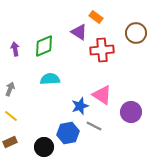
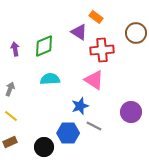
pink triangle: moved 8 px left, 15 px up
blue hexagon: rotated 10 degrees clockwise
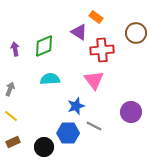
pink triangle: rotated 20 degrees clockwise
blue star: moved 4 px left
brown rectangle: moved 3 px right
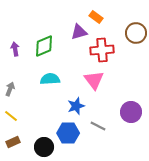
purple triangle: rotated 48 degrees counterclockwise
gray line: moved 4 px right
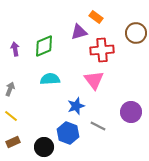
blue hexagon: rotated 20 degrees clockwise
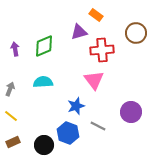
orange rectangle: moved 2 px up
cyan semicircle: moved 7 px left, 3 px down
black circle: moved 2 px up
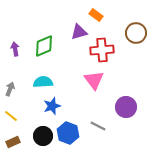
blue star: moved 24 px left
purple circle: moved 5 px left, 5 px up
black circle: moved 1 px left, 9 px up
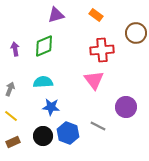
purple triangle: moved 23 px left, 17 px up
blue star: moved 1 px left, 1 px down; rotated 24 degrees clockwise
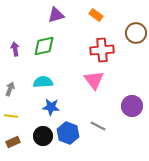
green diamond: rotated 10 degrees clockwise
purple circle: moved 6 px right, 1 px up
yellow line: rotated 32 degrees counterclockwise
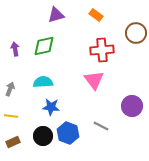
gray line: moved 3 px right
